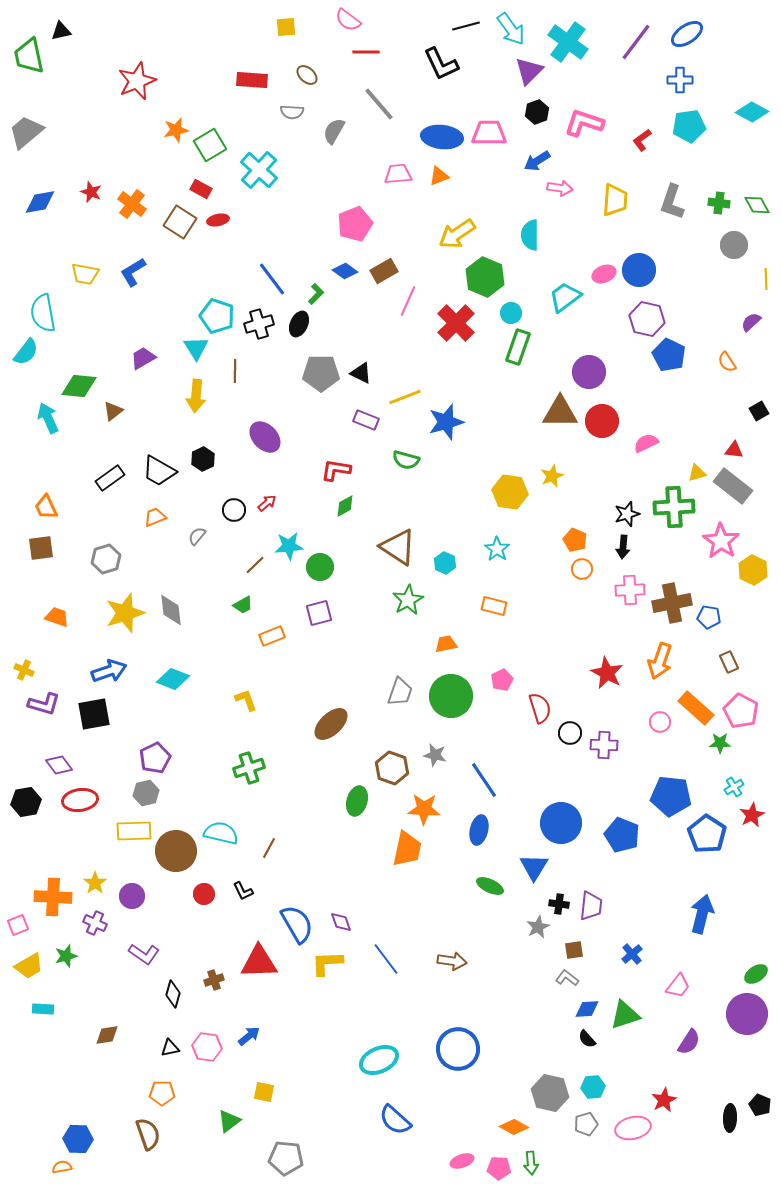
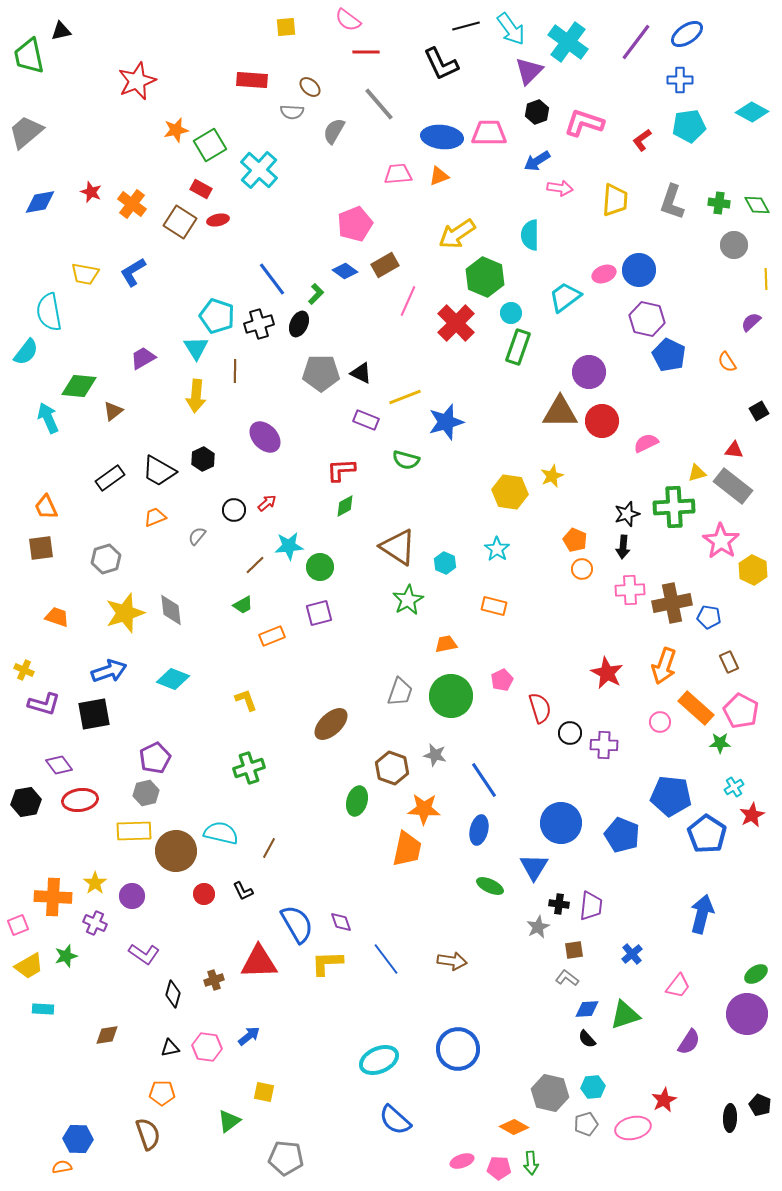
brown ellipse at (307, 75): moved 3 px right, 12 px down
brown rectangle at (384, 271): moved 1 px right, 6 px up
cyan semicircle at (43, 313): moved 6 px right, 1 px up
red L-shape at (336, 470): moved 5 px right; rotated 12 degrees counterclockwise
orange arrow at (660, 661): moved 4 px right, 5 px down
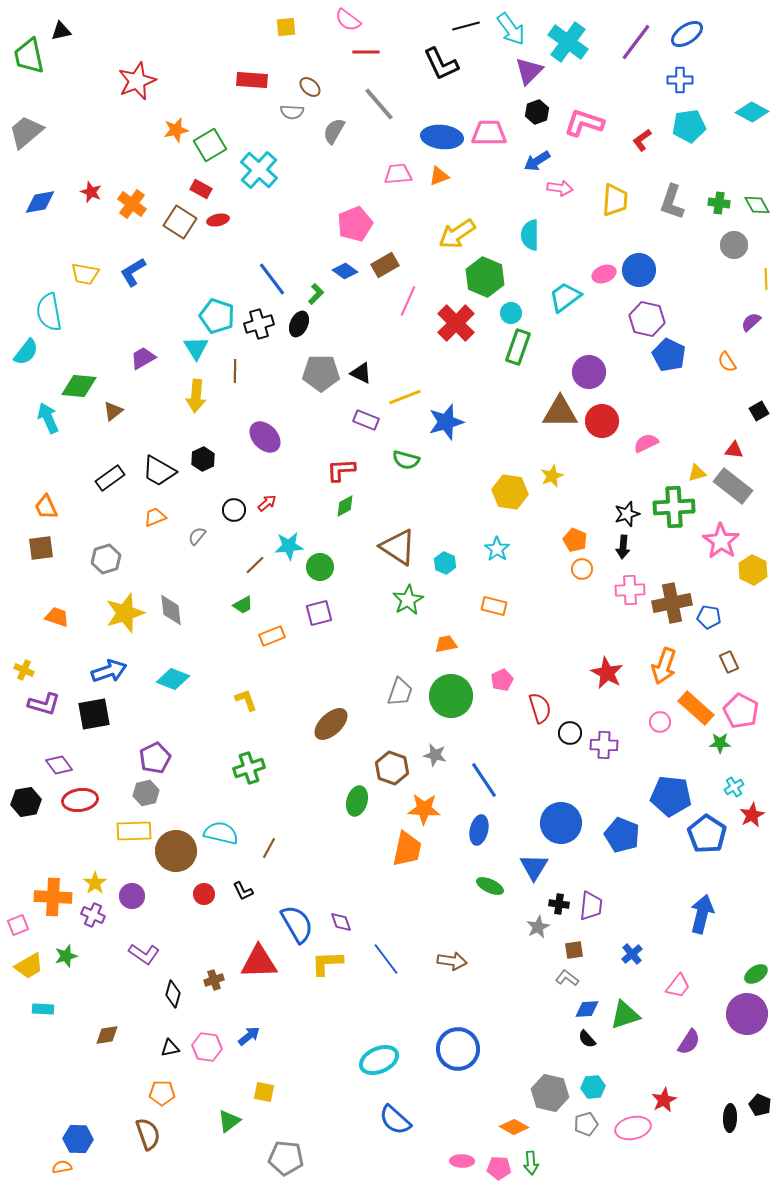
purple cross at (95, 923): moved 2 px left, 8 px up
pink ellipse at (462, 1161): rotated 20 degrees clockwise
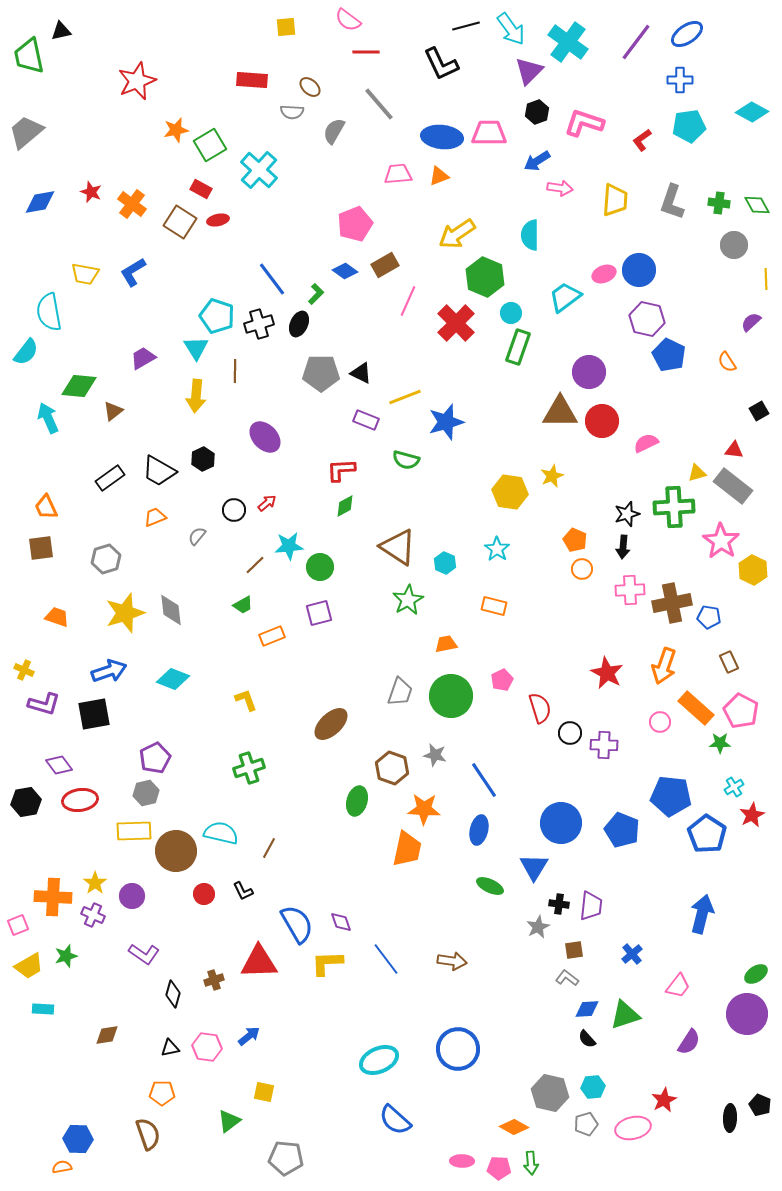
blue pentagon at (622, 835): moved 5 px up
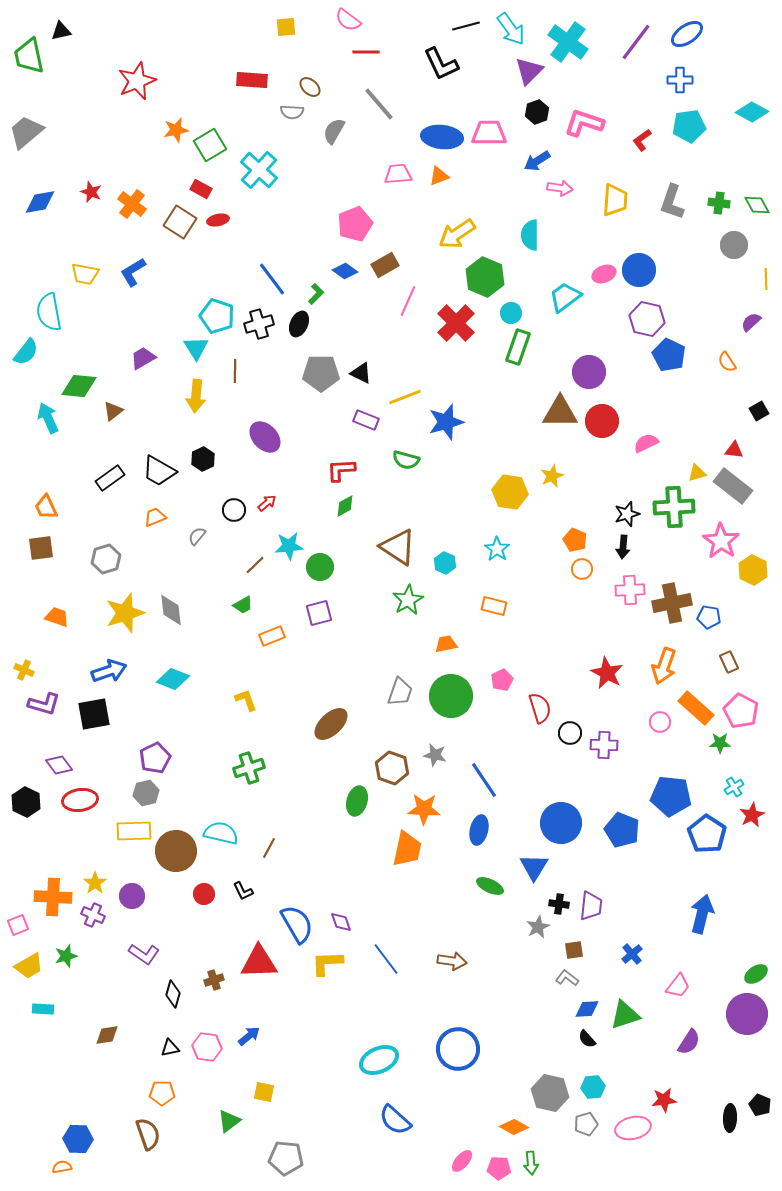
black hexagon at (26, 802): rotated 24 degrees counterclockwise
red star at (664, 1100): rotated 20 degrees clockwise
pink ellipse at (462, 1161): rotated 50 degrees counterclockwise
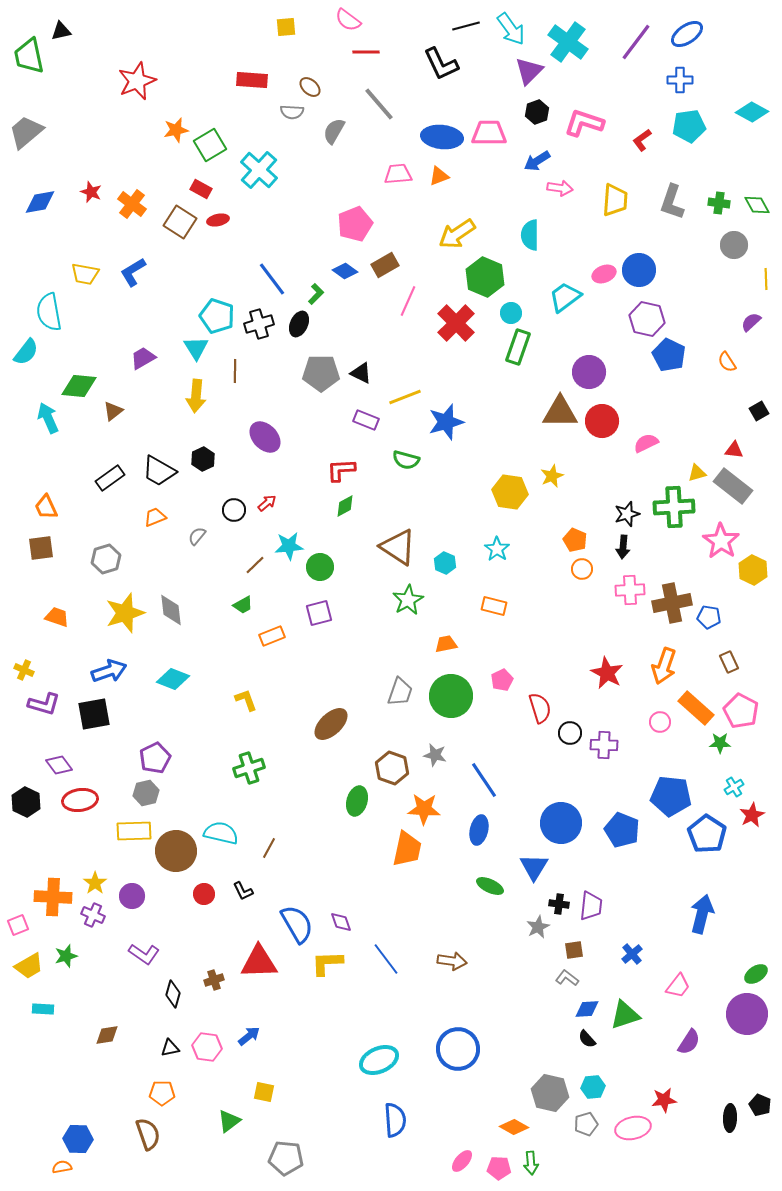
blue semicircle at (395, 1120): rotated 136 degrees counterclockwise
